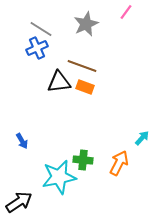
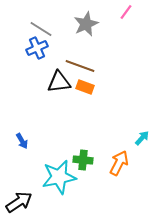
brown line: moved 2 px left
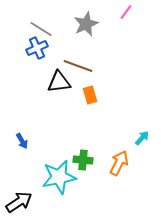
brown line: moved 2 px left
orange rectangle: moved 5 px right, 8 px down; rotated 54 degrees clockwise
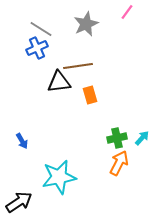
pink line: moved 1 px right
brown line: rotated 28 degrees counterclockwise
green cross: moved 34 px right, 22 px up; rotated 18 degrees counterclockwise
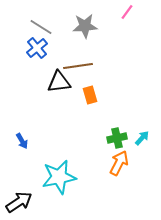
gray star: moved 1 px left, 2 px down; rotated 20 degrees clockwise
gray line: moved 2 px up
blue cross: rotated 15 degrees counterclockwise
